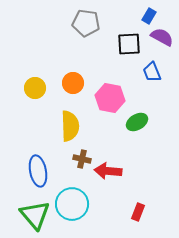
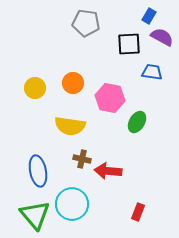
blue trapezoid: rotated 120 degrees clockwise
green ellipse: rotated 30 degrees counterclockwise
yellow semicircle: rotated 100 degrees clockwise
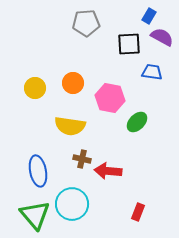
gray pentagon: rotated 12 degrees counterclockwise
green ellipse: rotated 15 degrees clockwise
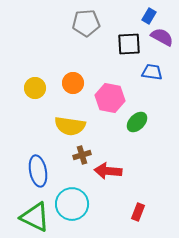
brown cross: moved 4 px up; rotated 30 degrees counterclockwise
green triangle: moved 2 px down; rotated 24 degrees counterclockwise
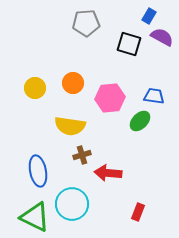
black square: rotated 20 degrees clockwise
blue trapezoid: moved 2 px right, 24 px down
pink hexagon: rotated 16 degrees counterclockwise
green ellipse: moved 3 px right, 1 px up
red arrow: moved 2 px down
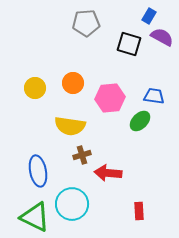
red rectangle: moved 1 px right, 1 px up; rotated 24 degrees counterclockwise
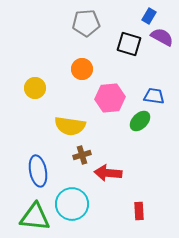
orange circle: moved 9 px right, 14 px up
green triangle: rotated 20 degrees counterclockwise
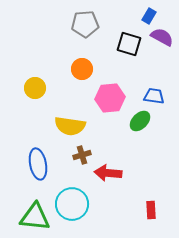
gray pentagon: moved 1 px left, 1 px down
blue ellipse: moved 7 px up
red rectangle: moved 12 px right, 1 px up
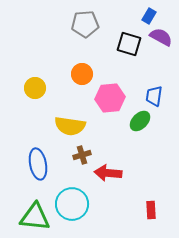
purple semicircle: moved 1 px left
orange circle: moved 5 px down
blue trapezoid: rotated 90 degrees counterclockwise
